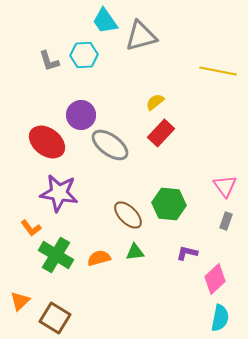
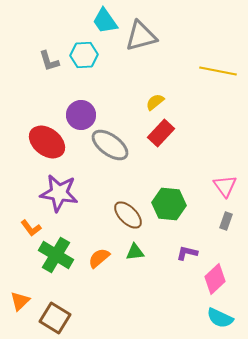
orange semicircle: rotated 25 degrees counterclockwise
cyan semicircle: rotated 104 degrees clockwise
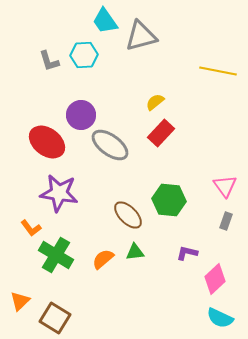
green hexagon: moved 4 px up
orange semicircle: moved 4 px right, 1 px down
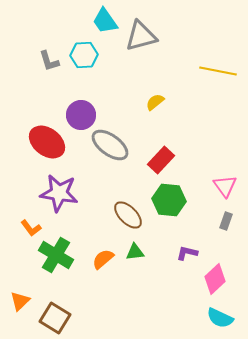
red rectangle: moved 27 px down
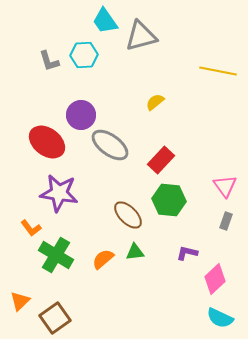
brown square: rotated 24 degrees clockwise
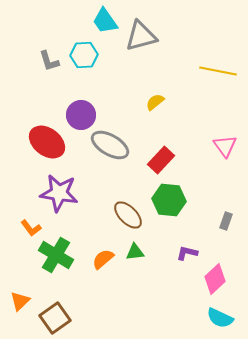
gray ellipse: rotated 6 degrees counterclockwise
pink triangle: moved 40 px up
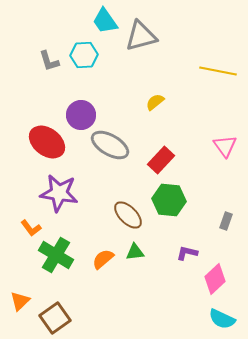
cyan semicircle: moved 2 px right, 1 px down
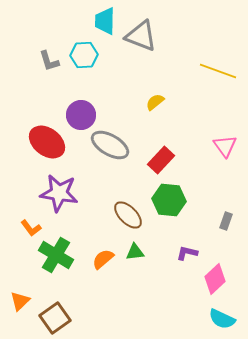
cyan trapezoid: rotated 36 degrees clockwise
gray triangle: rotated 36 degrees clockwise
yellow line: rotated 9 degrees clockwise
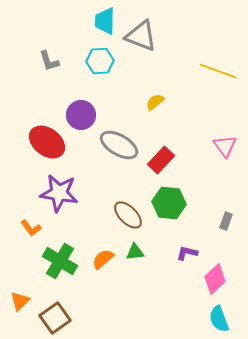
cyan hexagon: moved 16 px right, 6 px down
gray ellipse: moved 9 px right
green hexagon: moved 3 px down
green cross: moved 4 px right, 6 px down
cyan semicircle: moved 3 px left; rotated 44 degrees clockwise
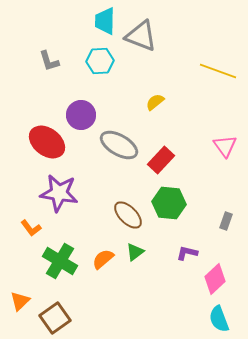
green triangle: rotated 30 degrees counterclockwise
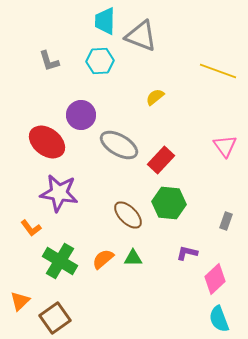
yellow semicircle: moved 5 px up
green triangle: moved 2 px left, 6 px down; rotated 36 degrees clockwise
